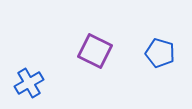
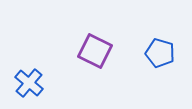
blue cross: rotated 20 degrees counterclockwise
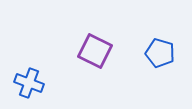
blue cross: rotated 20 degrees counterclockwise
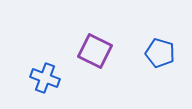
blue cross: moved 16 px right, 5 px up
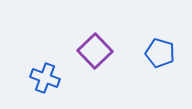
purple square: rotated 20 degrees clockwise
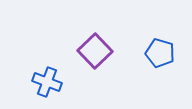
blue cross: moved 2 px right, 4 px down
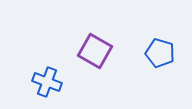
purple square: rotated 16 degrees counterclockwise
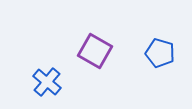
blue cross: rotated 20 degrees clockwise
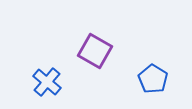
blue pentagon: moved 7 px left, 26 px down; rotated 16 degrees clockwise
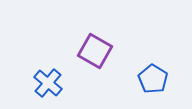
blue cross: moved 1 px right, 1 px down
